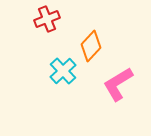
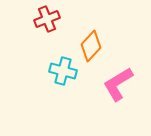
cyan cross: rotated 32 degrees counterclockwise
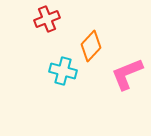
pink L-shape: moved 9 px right, 10 px up; rotated 9 degrees clockwise
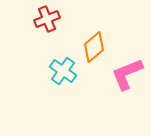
orange diamond: moved 3 px right, 1 px down; rotated 8 degrees clockwise
cyan cross: rotated 20 degrees clockwise
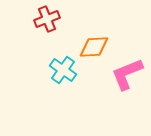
orange diamond: rotated 36 degrees clockwise
cyan cross: moved 1 px up
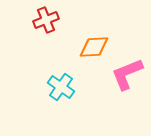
red cross: moved 1 px left, 1 px down
cyan cross: moved 2 px left, 17 px down
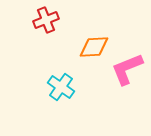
pink L-shape: moved 5 px up
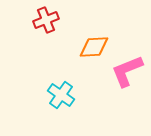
pink L-shape: moved 2 px down
cyan cross: moved 8 px down
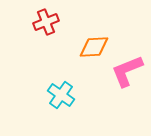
red cross: moved 2 px down
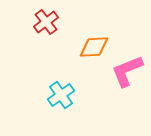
red cross: rotated 15 degrees counterclockwise
cyan cross: rotated 20 degrees clockwise
